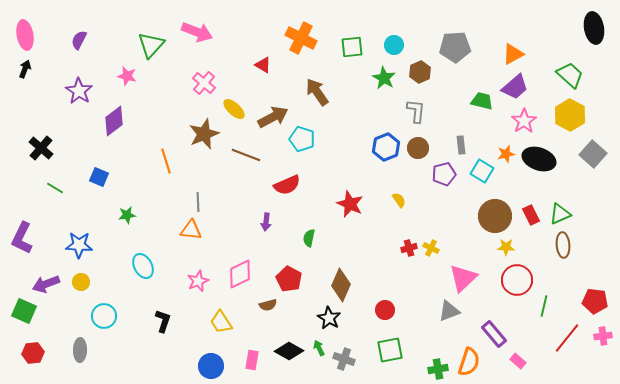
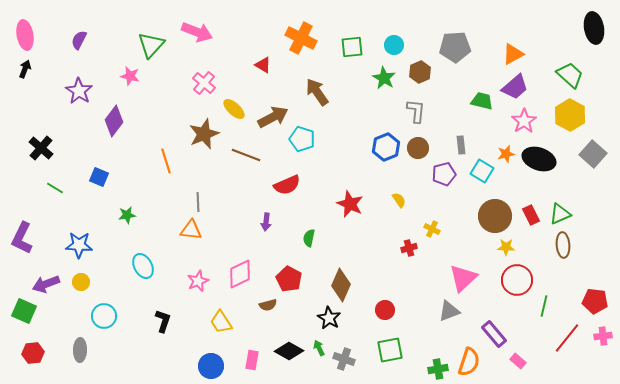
pink star at (127, 76): moved 3 px right
purple diamond at (114, 121): rotated 16 degrees counterclockwise
yellow cross at (431, 248): moved 1 px right, 19 px up
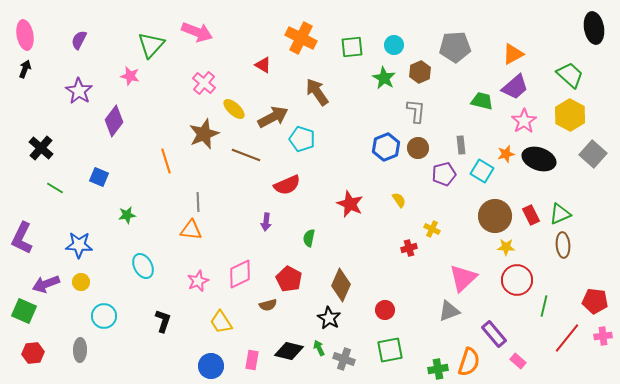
black diamond at (289, 351): rotated 16 degrees counterclockwise
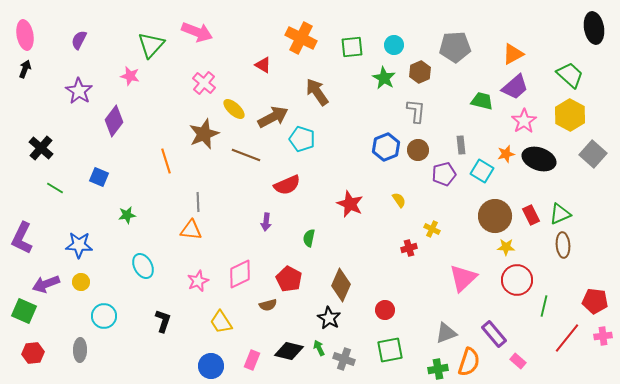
brown circle at (418, 148): moved 2 px down
gray triangle at (449, 311): moved 3 px left, 22 px down
pink rectangle at (252, 360): rotated 12 degrees clockwise
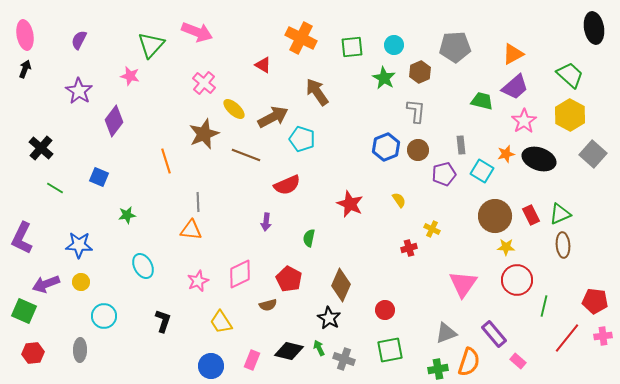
pink triangle at (463, 278): moved 6 px down; rotated 12 degrees counterclockwise
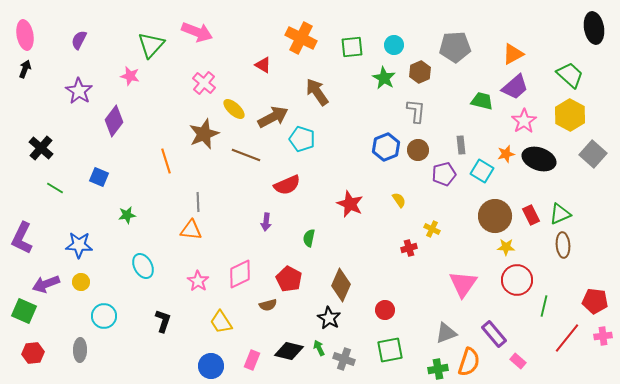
pink star at (198, 281): rotated 15 degrees counterclockwise
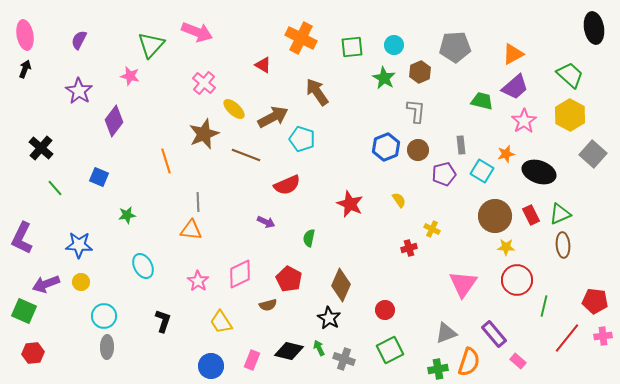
black ellipse at (539, 159): moved 13 px down
green line at (55, 188): rotated 18 degrees clockwise
purple arrow at (266, 222): rotated 72 degrees counterclockwise
gray ellipse at (80, 350): moved 27 px right, 3 px up
green square at (390, 350): rotated 16 degrees counterclockwise
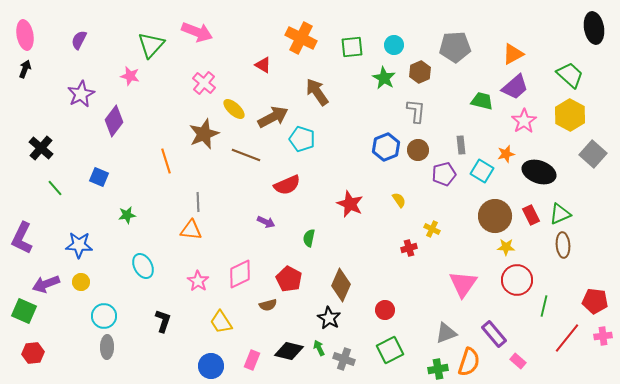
purple star at (79, 91): moved 2 px right, 3 px down; rotated 12 degrees clockwise
